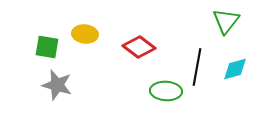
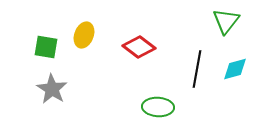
yellow ellipse: moved 1 px left, 1 px down; rotated 75 degrees counterclockwise
green square: moved 1 px left
black line: moved 2 px down
gray star: moved 5 px left, 4 px down; rotated 16 degrees clockwise
green ellipse: moved 8 px left, 16 px down
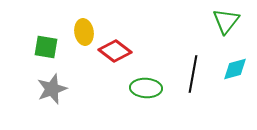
yellow ellipse: moved 3 px up; rotated 30 degrees counterclockwise
red diamond: moved 24 px left, 4 px down
black line: moved 4 px left, 5 px down
gray star: rotated 20 degrees clockwise
green ellipse: moved 12 px left, 19 px up
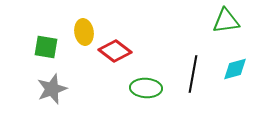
green triangle: rotated 44 degrees clockwise
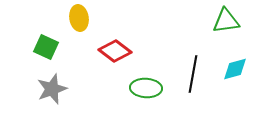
yellow ellipse: moved 5 px left, 14 px up
green square: rotated 15 degrees clockwise
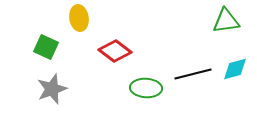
black line: rotated 66 degrees clockwise
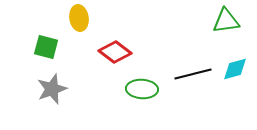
green square: rotated 10 degrees counterclockwise
red diamond: moved 1 px down
green ellipse: moved 4 px left, 1 px down
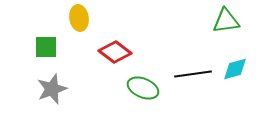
green square: rotated 15 degrees counterclockwise
black line: rotated 6 degrees clockwise
green ellipse: moved 1 px right, 1 px up; rotated 20 degrees clockwise
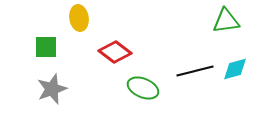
black line: moved 2 px right, 3 px up; rotated 6 degrees counterclockwise
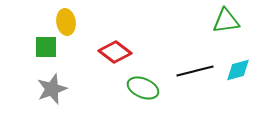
yellow ellipse: moved 13 px left, 4 px down
cyan diamond: moved 3 px right, 1 px down
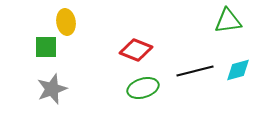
green triangle: moved 2 px right
red diamond: moved 21 px right, 2 px up; rotated 16 degrees counterclockwise
green ellipse: rotated 40 degrees counterclockwise
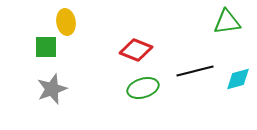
green triangle: moved 1 px left, 1 px down
cyan diamond: moved 9 px down
